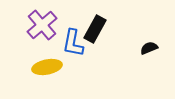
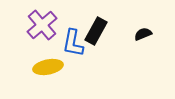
black rectangle: moved 1 px right, 2 px down
black semicircle: moved 6 px left, 14 px up
yellow ellipse: moved 1 px right
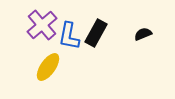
black rectangle: moved 2 px down
blue L-shape: moved 4 px left, 7 px up
yellow ellipse: rotated 44 degrees counterclockwise
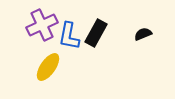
purple cross: rotated 16 degrees clockwise
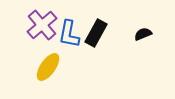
purple cross: rotated 16 degrees counterclockwise
blue L-shape: moved 2 px up
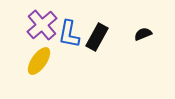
black rectangle: moved 1 px right, 4 px down
yellow ellipse: moved 9 px left, 6 px up
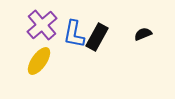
blue L-shape: moved 5 px right
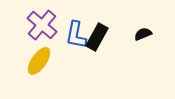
purple cross: rotated 8 degrees counterclockwise
blue L-shape: moved 2 px right, 1 px down
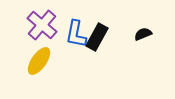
blue L-shape: moved 1 px up
